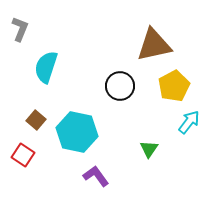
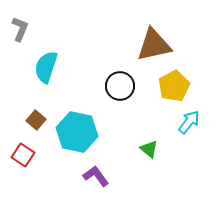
green triangle: rotated 24 degrees counterclockwise
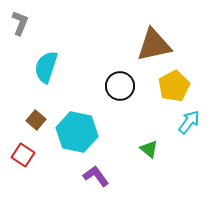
gray L-shape: moved 6 px up
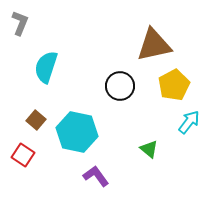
yellow pentagon: moved 1 px up
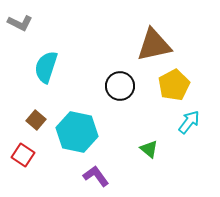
gray L-shape: rotated 95 degrees clockwise
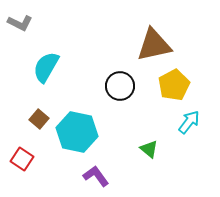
cyan semicircle: rotated 12 degrees clockwise
brown square: moved 3 px right, 1 px up
red square: moved 1 px left, 4 px down
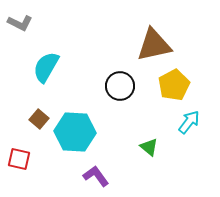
cyan hexagon: moved 2 px left; rotated 9 degrees counterclockwise
green triangle: moved 2 px up
red square: moved 3 px left; rotated 20 degrees counterclockwise
